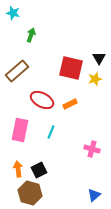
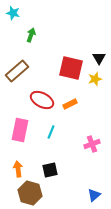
pink cross: moved 5 px up; rotated 35 degrees counterclockwise
black square: moved 11 px right; rotated 14 degrees clockwise
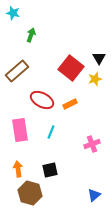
red square: rotated 25 degrees clockwise
pink rectangle: rotated 20 degrees counterclockwise
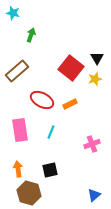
black triangle: moved 2 px left
brown hexagon: moved 1 px left
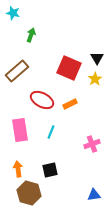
red square: moved 2 px left; rotated 15 degrees counterclockwise
yellow star: rotated 16 degrees counterclockwise
blue triangle: rotated 32 degrees clockwise
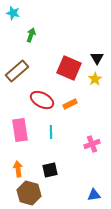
cyan line: rotated 24 degrees counterclockwise
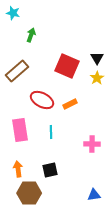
red square: moved 2 px left, 2 px up
yellow star: moved 2 px right, 1 px up
pink cross: rotated 21 degrees clockwise
brown hexagon: rotated 15 degrees counterclockwise
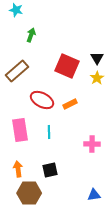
cyan star: moved 3 px right, 3 px up
cyan line: moved 2 px left
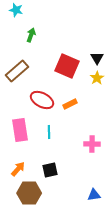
orange arrow: rotated 49 degrees clockwise
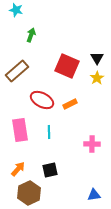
brown hexagon: rotated 25 degrees counterclockwise
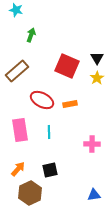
orange rectangle: rotated 16 degrees clockwise
brown hexagon: moved 1 px right
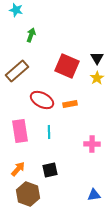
pink rectangle: moved 1 px down
brown hexagon: moved 2 px left, 1 px down; rotated 15 degrees counterclockwise
